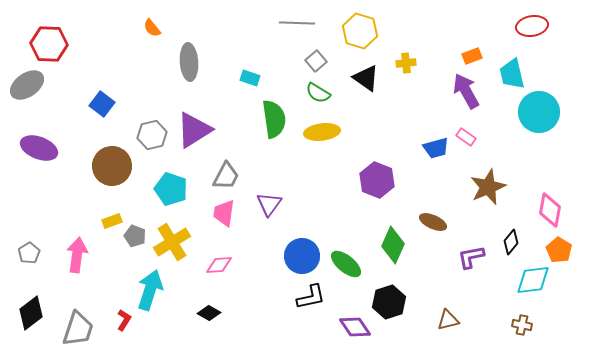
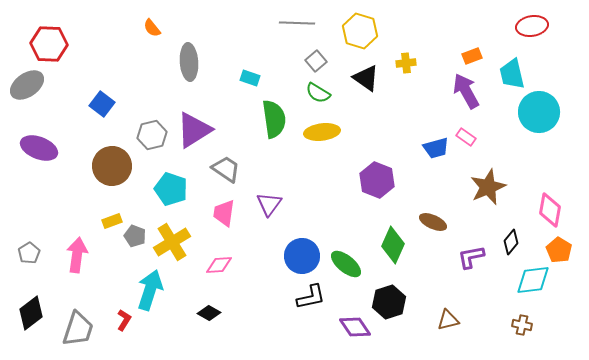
gray trapezoid at (226, 176): moved 7 px up; rotated 84 degrees counterclockwise
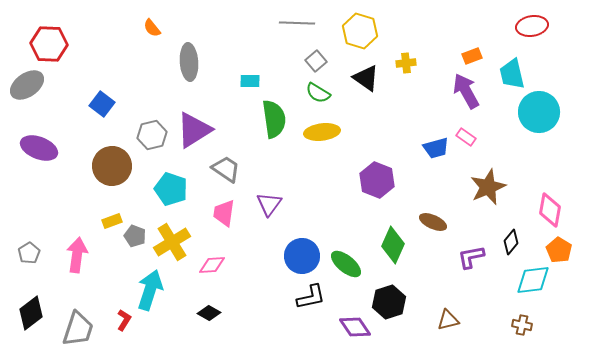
cyan rectangle at (250, 78): moved 3 px down; rotated 18 degrees counterclockwise
pink diamond at (219, 265): moved 7 px left
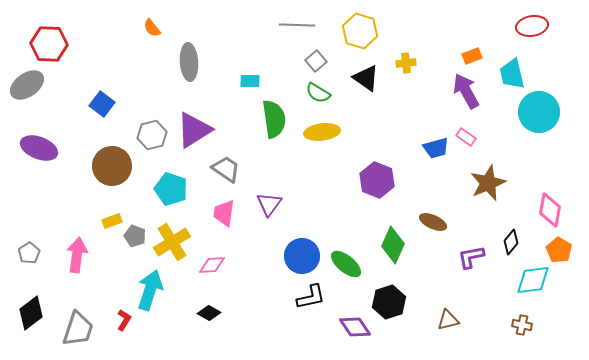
gray line at (297, 23): moved 2 px down
brown star at (488, 187): moved 4 px up
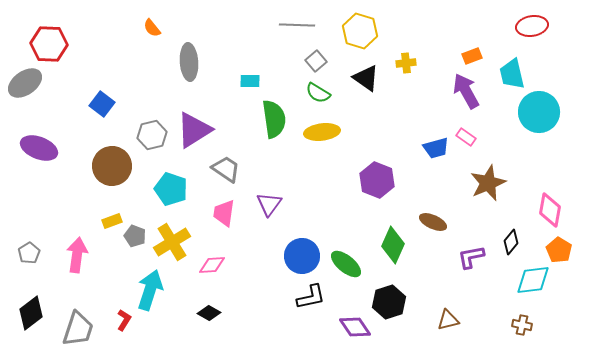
gray ellipse at (27, 85): moved 2 px left, 2 px up
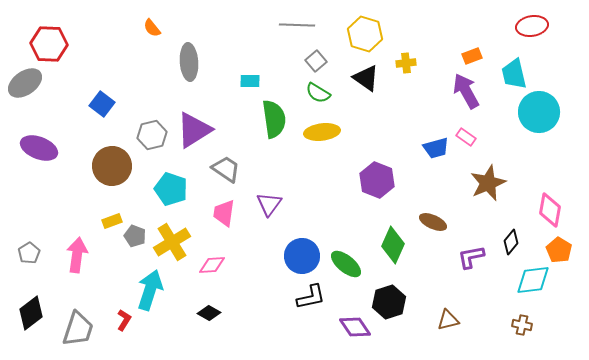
yellow hexagon at (360, 31): moved 5 px right, 3 px down
cyan trapezoid at (512, 74): moved 2 px right
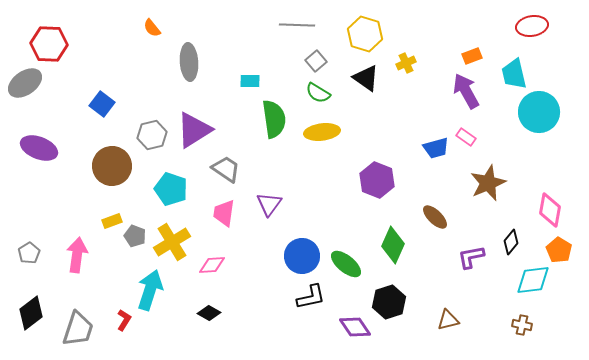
yellow cross at (406, 63): rotated 18 degrees counterclockwise
brown ellipse at (433, 222): moved 2 px right, 5 px up; rotated 20 degrees clockwise
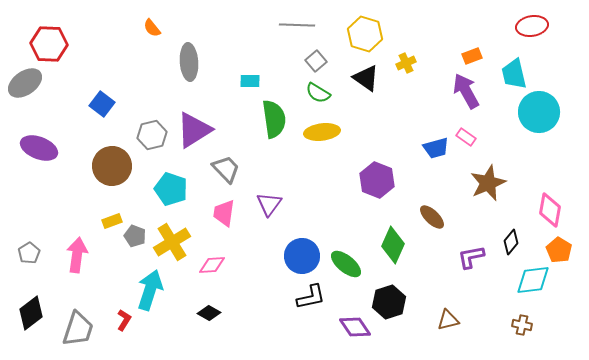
gray trapezoid at (226, 169): rotated 12 degrees clockwise
brown ellipse at (435, 217): moved 3 px left
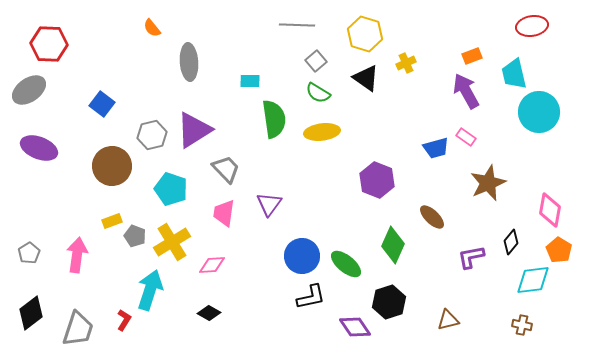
gray ellipse at (25, 83): moved 4 px right, 7 px down
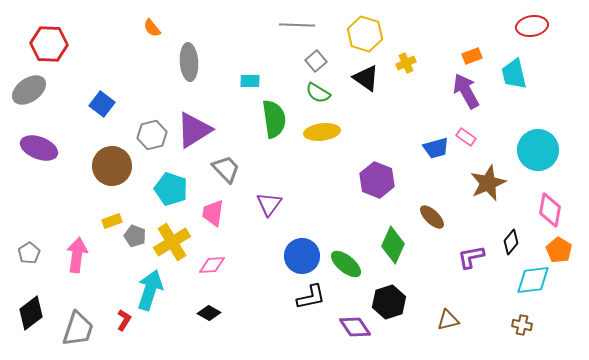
cyan circle at (539, 112): moved 1 px left, 38 px down
pink trapezoid at (224, 213): moved 11 px left
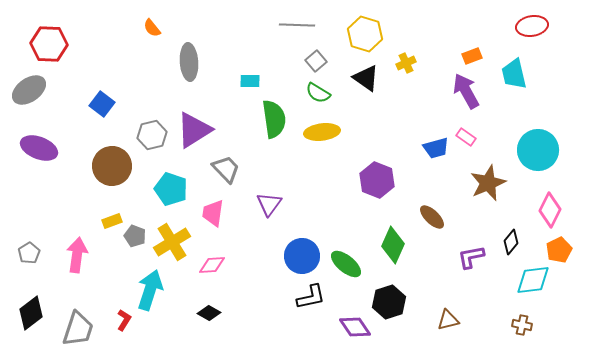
pink diamond at (550, 210): rotated 16 degrees clockwise
orange pentagon at (559, 250): rotated 15 degrees clockwise
